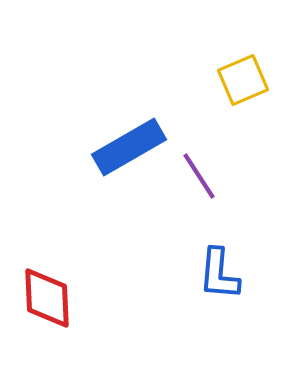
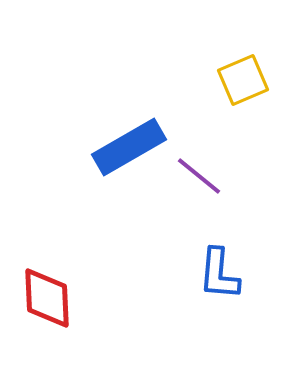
purple line: rotated 18 degrees counterclockwise
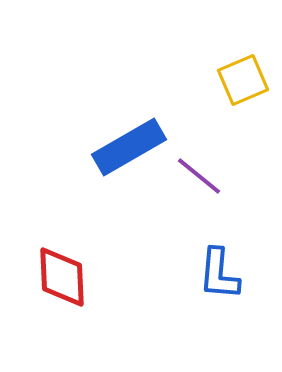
red diamond: moved 15 px right, 21 px up
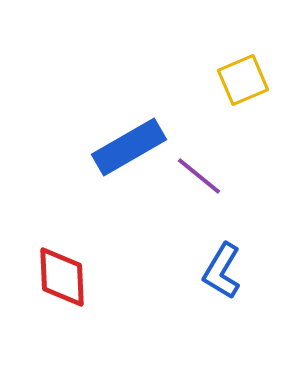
blue L-shape: moved 3 px right, 3 px up; rotated 26 degrees clockwise
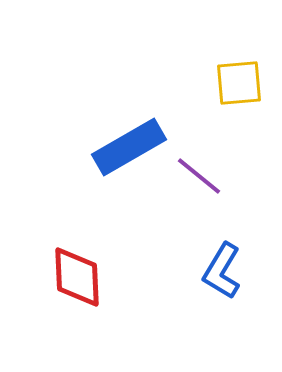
yellow square: moved 4 px left, 3 px down; rotated 18 degrees clockwise
red diamond: moved 15 px right
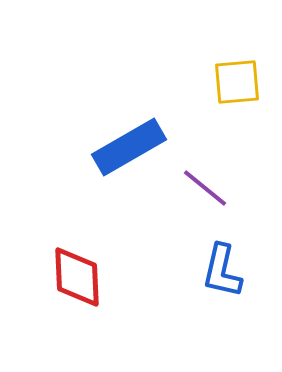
yellow square: moved 2 px left, 1 px up
purple line: moved 6 px right, 12 px down
blue L-shape: rotated 18 degrees counterclockwise
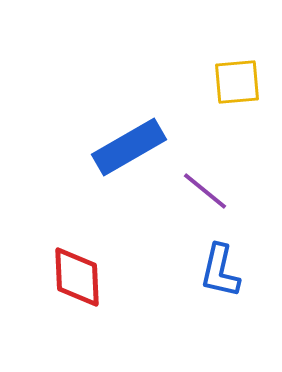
purple line: moved 3 px down
blue L-shape: moved 2 px left
